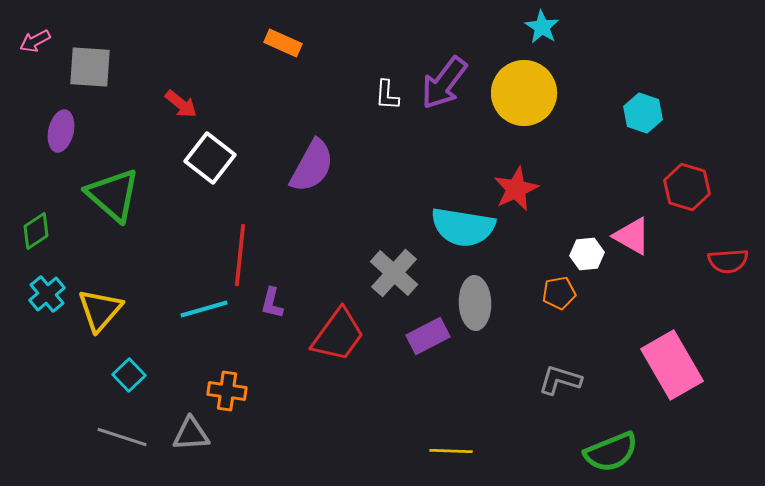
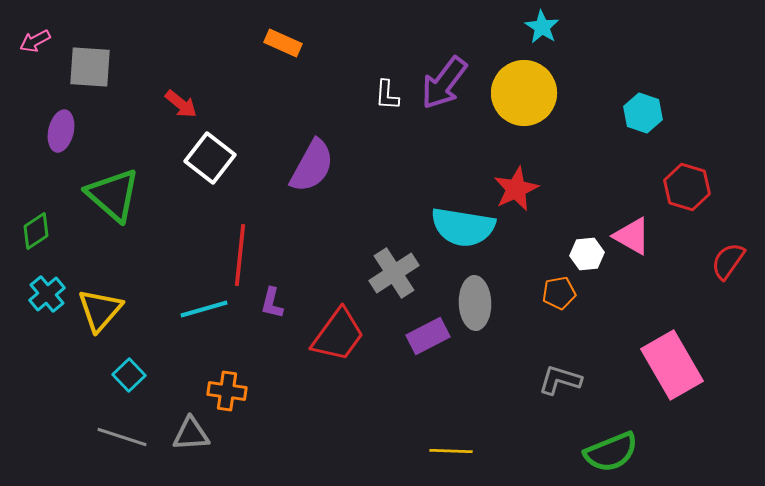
red semicircle: rotated 129 degrees clockwise
gray cross: rotated 15 degrees clockwise
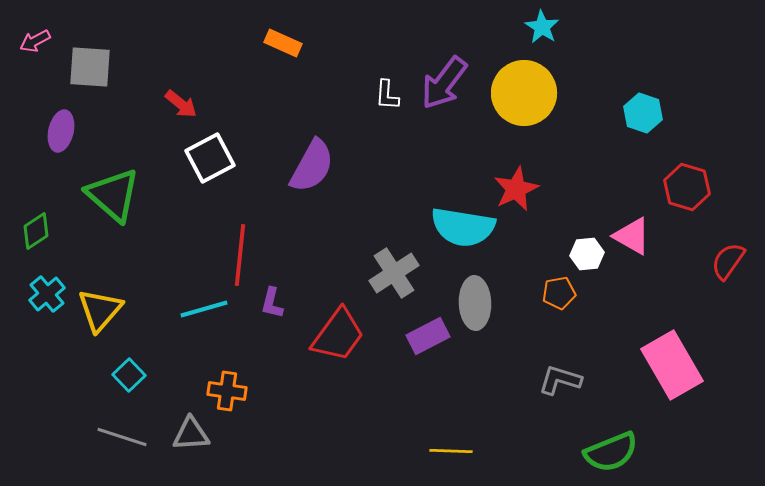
white square: rotated 24 degrees clockwise
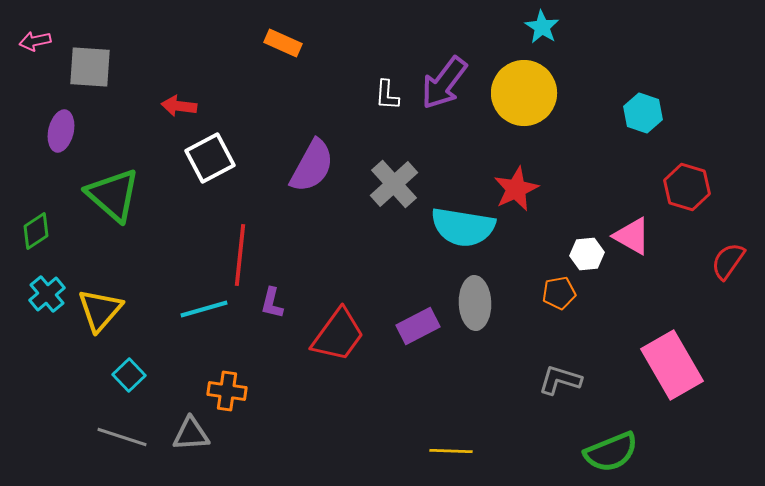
pink arrow: rotated 16 degrees clockwise
red arrow: moved 2 px left, 2 px down; rotated 148 degrees clockwise
gray cross: moved 89 px up; rotated 9 degrees counterclockwise
purple rectangle: moved 10 px left, 10 px up
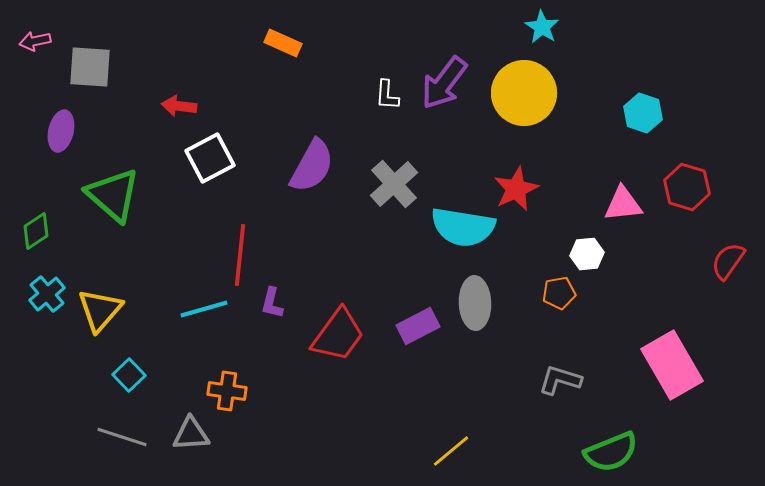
pink triangle: moved 9 px left, 32 px up; rotated 36 degrees counterclockwise
yellow line: rotated 42 degrees counterclockwise
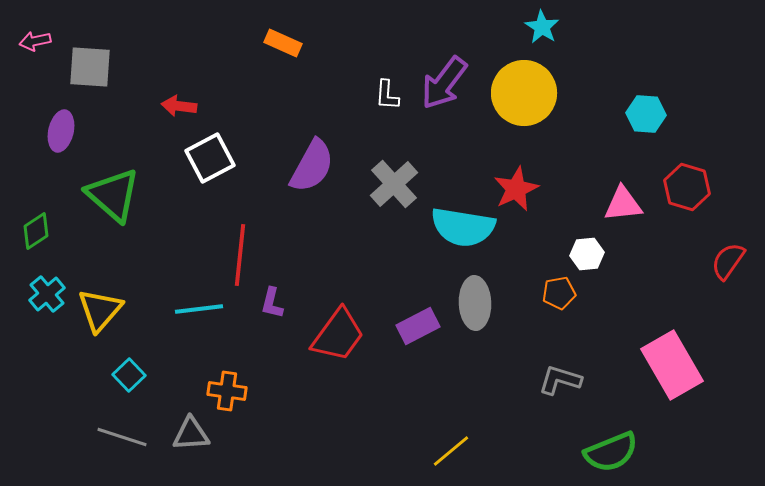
cyan hexagon: moved 3 px right, 1 px down; rotated 15 degrees counterclockwise
cyan line: moved 5 px left; rotated 9 degrees clockwise
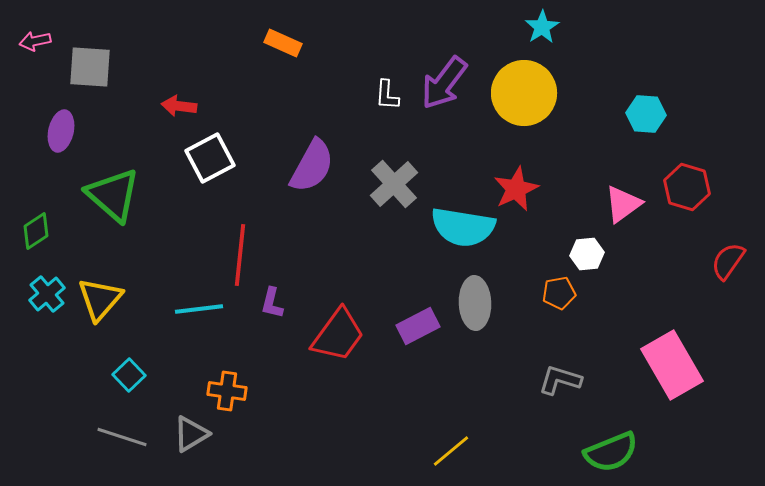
cyan star: rotated 8 degrees clockwise
pink triangle: rotated 30 degrees counterclockwise
yellow triangle: moved 11 px up
gray triangle: rotated 27 degrees counterclockwise
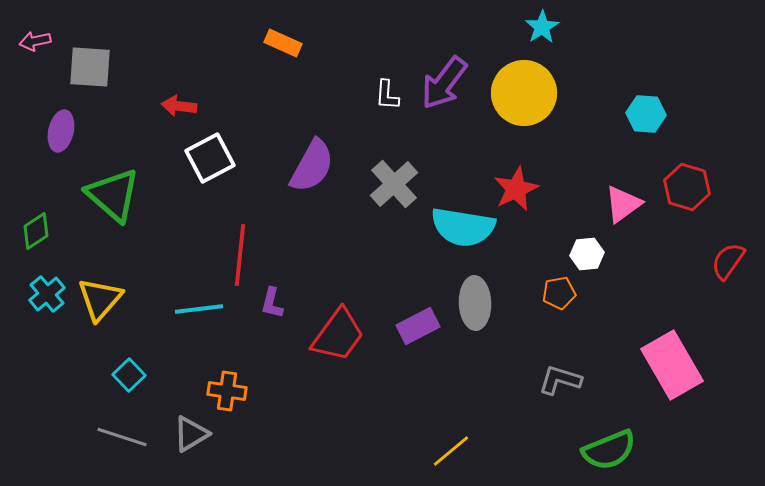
green semicircle: moved 2 px left, 2 px up
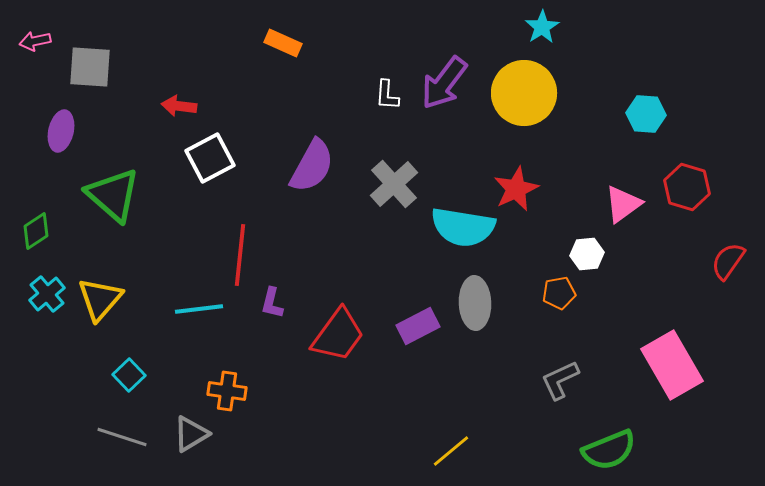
gray L-shape: rotated 42 degrees counterclockwise
